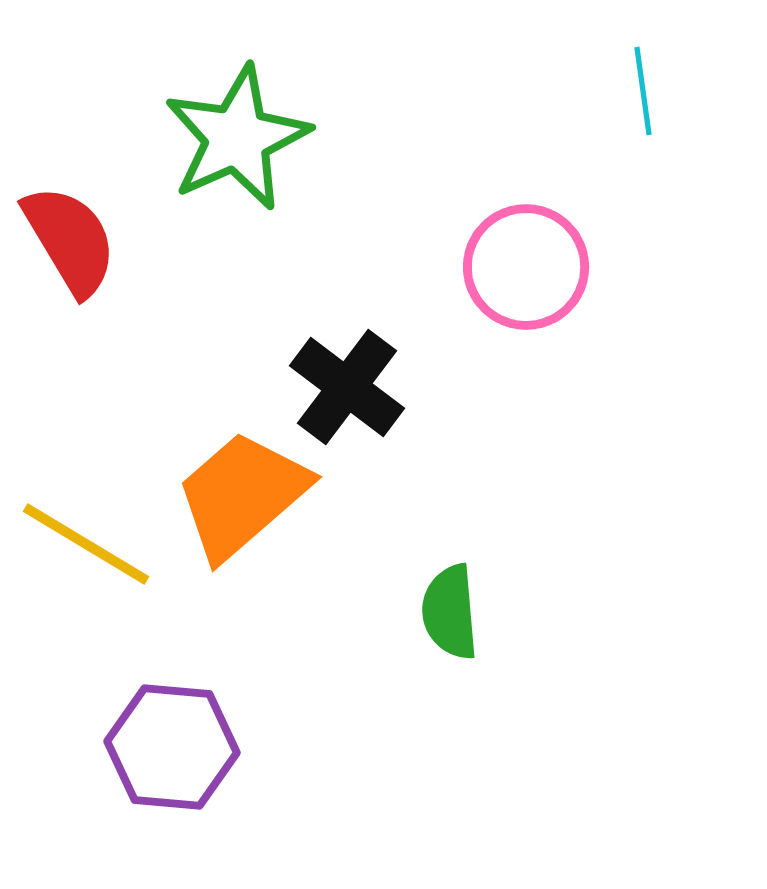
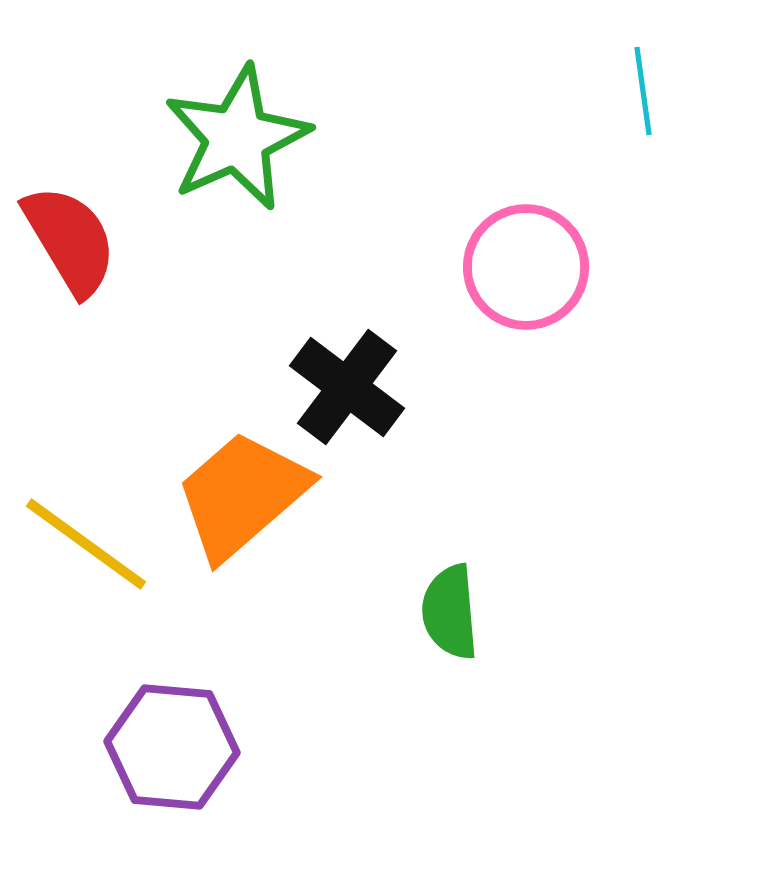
yellow line: rotated 5 degrees clockwise
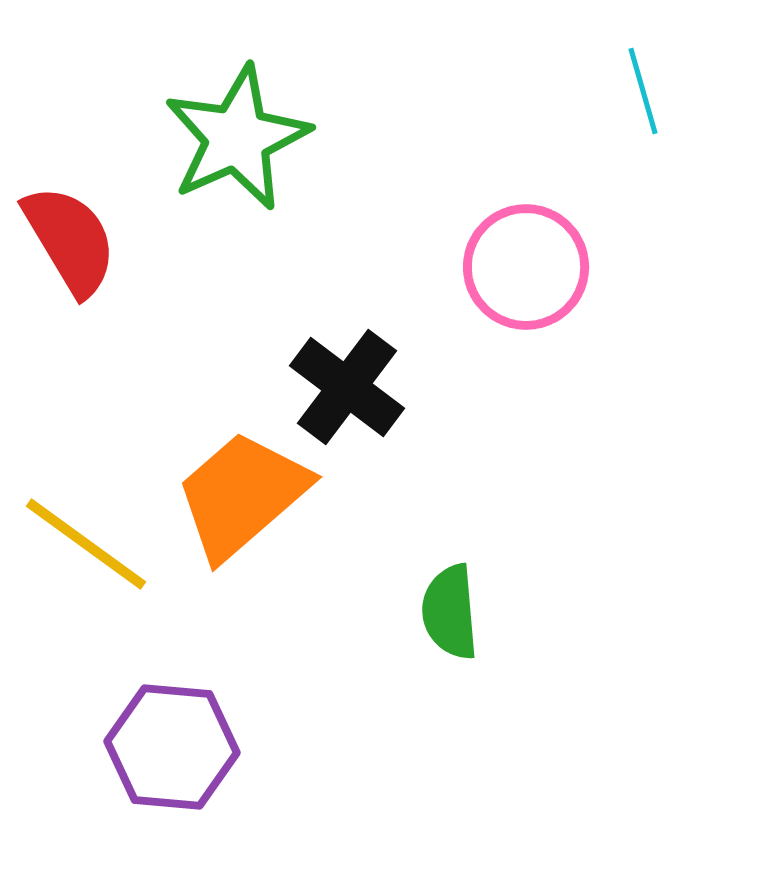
cyan line: rotated 8 degrees counterclockwise
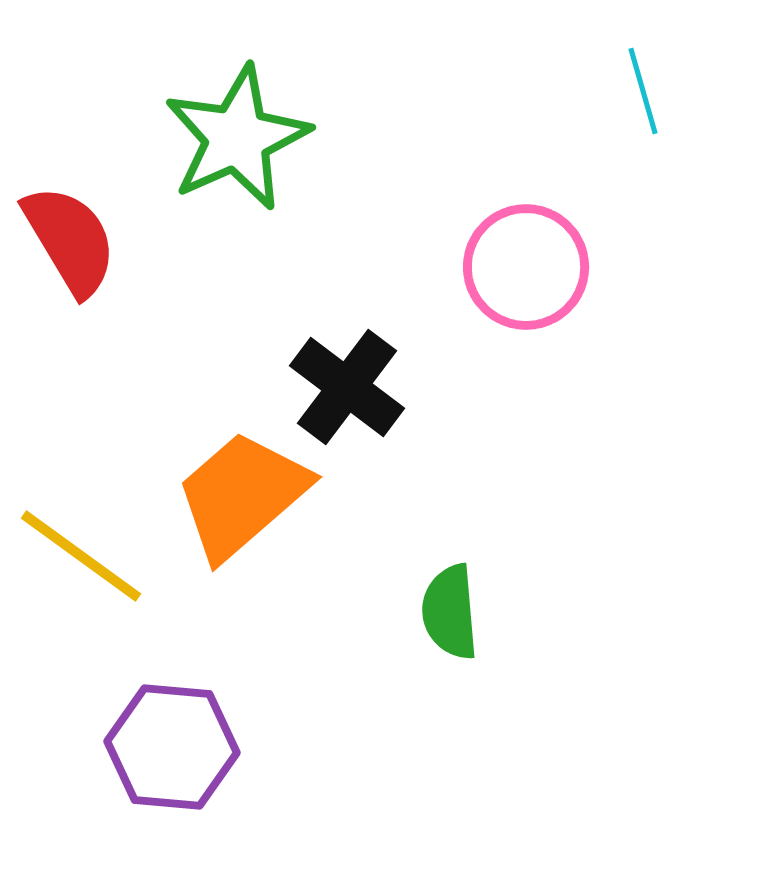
yellow line: moved 5 px left, 12 px down
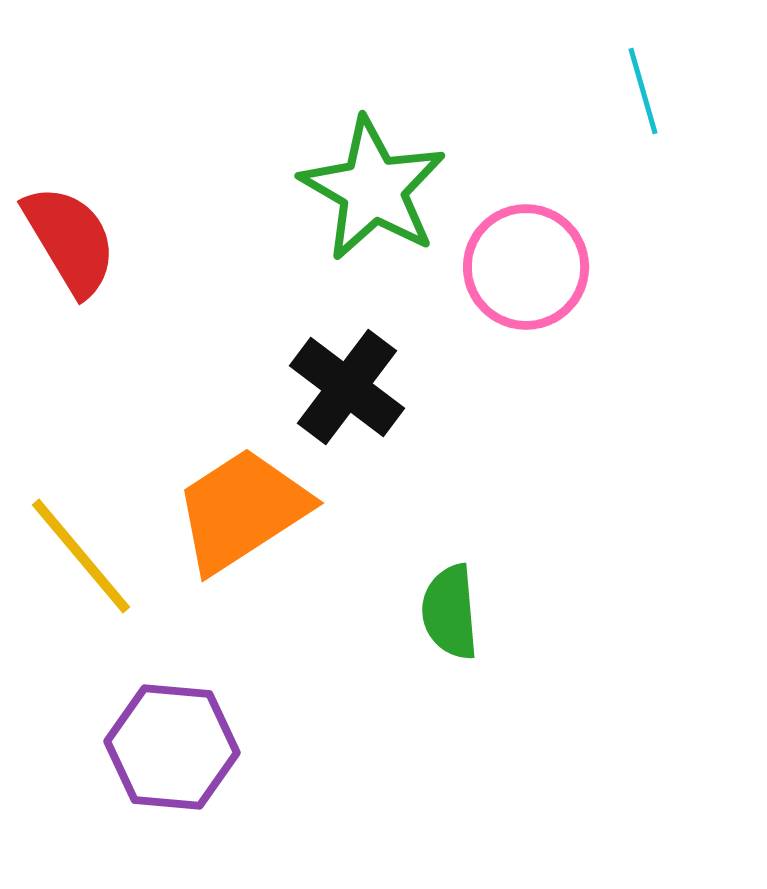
green star: moved 136 px right, 51 px down; rotated 18 degrees counterclockwise
orange trapezoid: moved 15 px down; rotated 8 degrees clockwise
yellow line: rotated 14 degrees clockwise
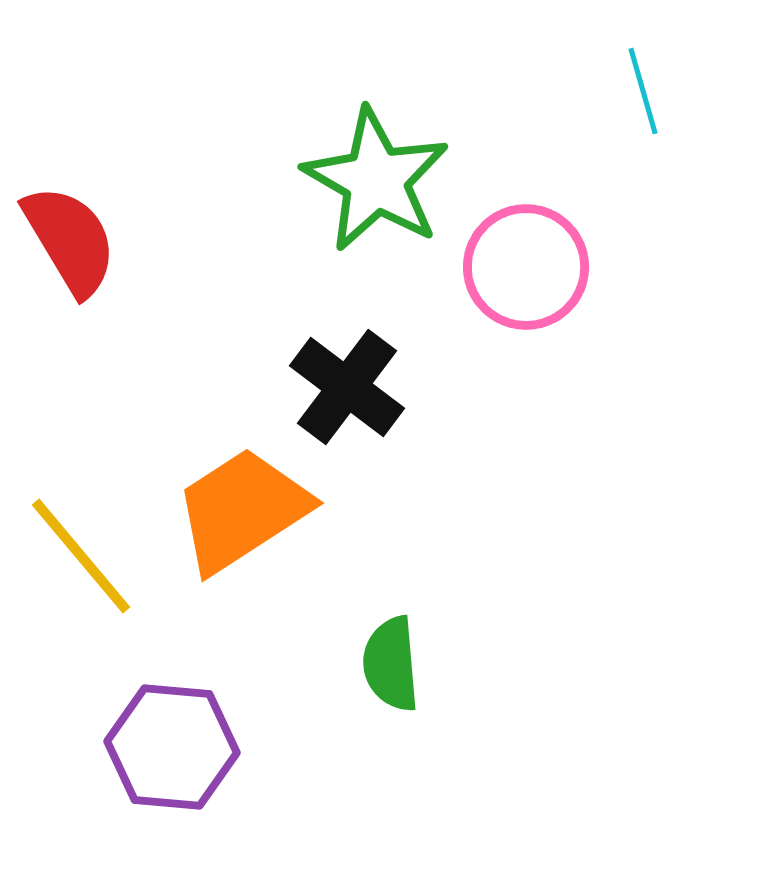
green star: moved 3 px right, 9 px up
green semicircle: moved 59 px left, 52 px down
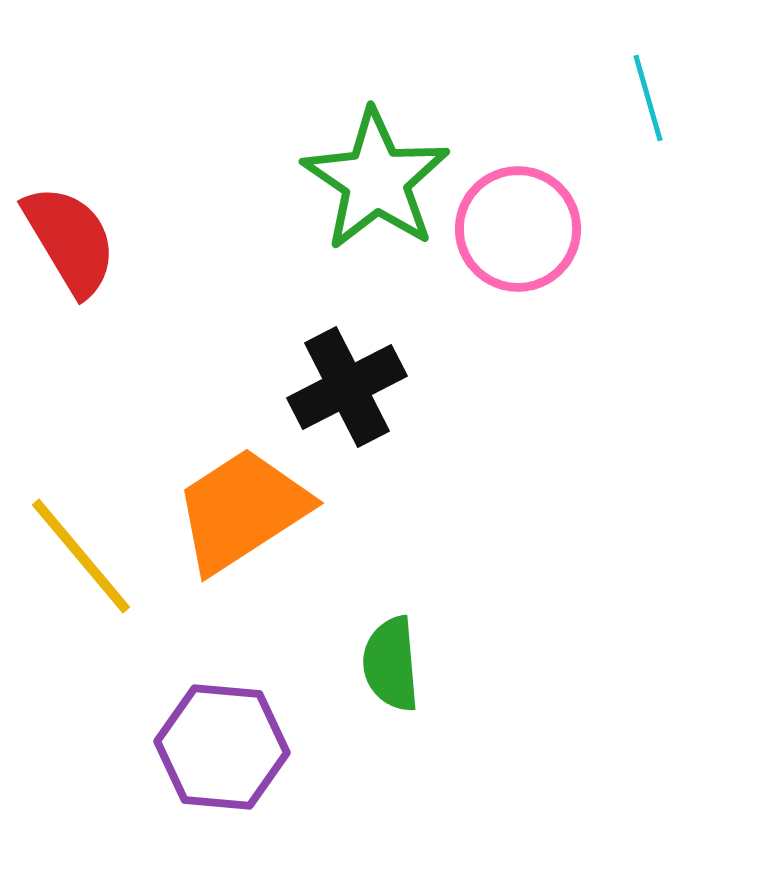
cyan line: moved 5 px right, 7 px down
green star: rotated 4 degrees clockwise
pink circle: moved 8 px left, 38 px up
black cross: rotated 26 degrees clockwise
purple hexagon: moved 50 px right
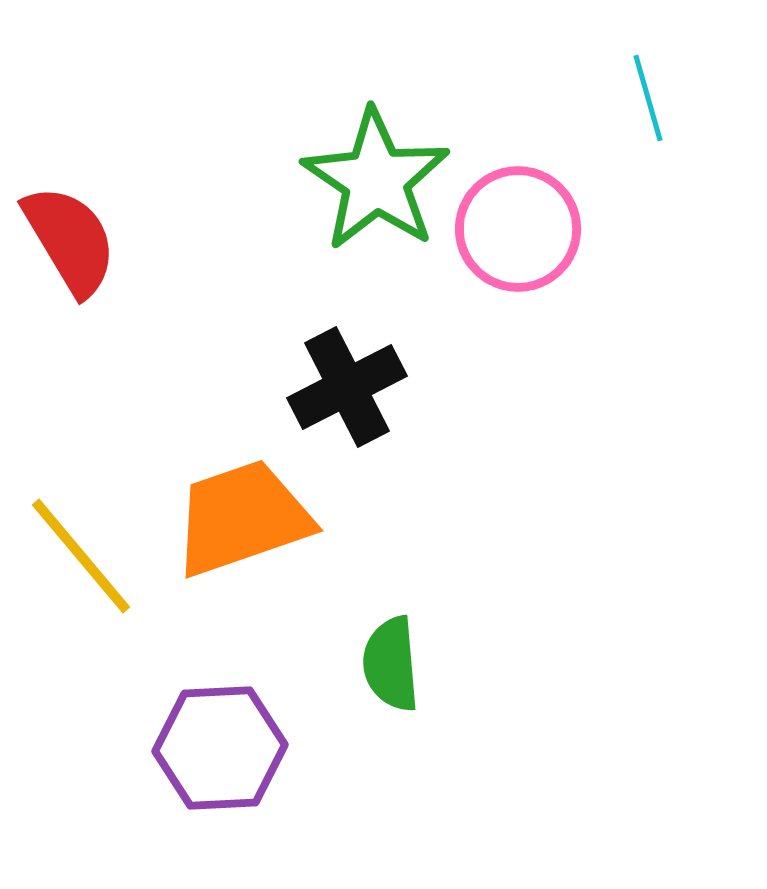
orange trapezoid: moved 8 px down; rotated 14 degrees clockwise
purple hexagon: moved 2 px left, 1 px down; rotated 8 degrees counterclockwise
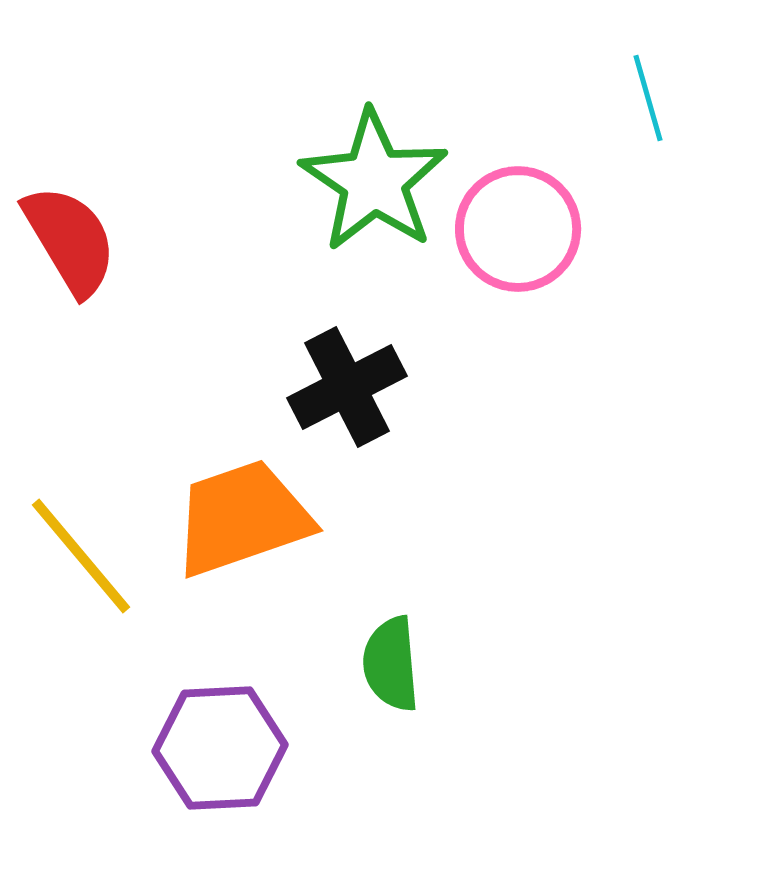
green star: moved 2 px left, 1 px down
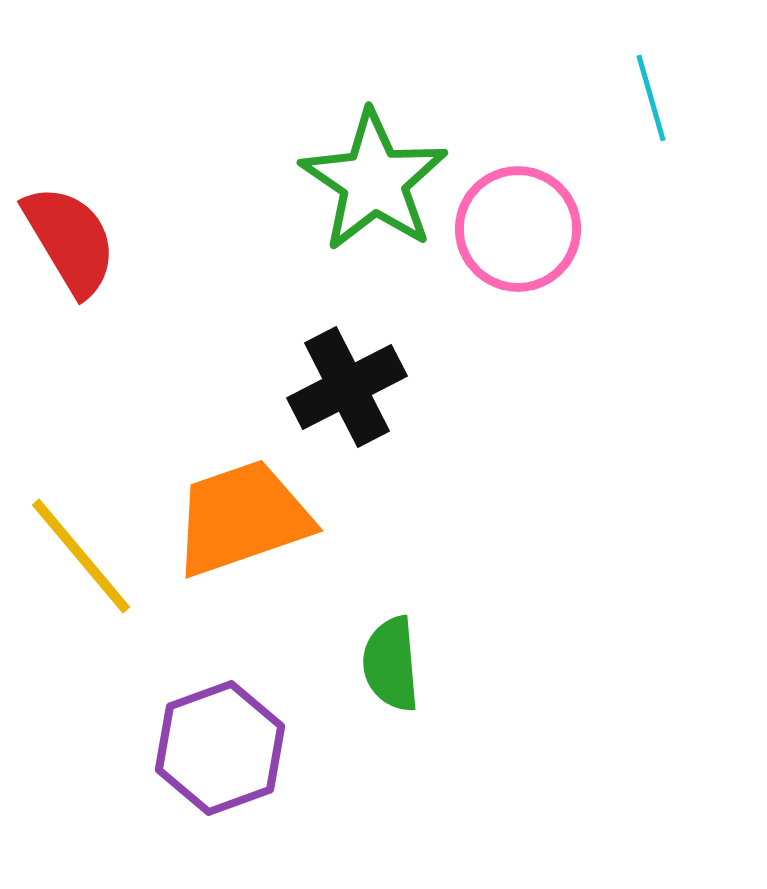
cyan line: moved 3 px right
purple hexagon: rotated 17 degrees counterclockwise
